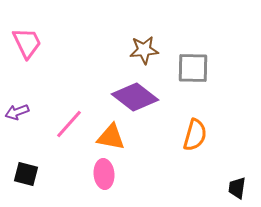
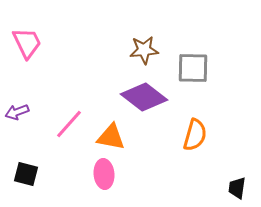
purple diamond: moved 9 px right
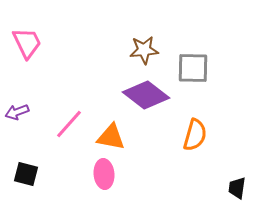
purple diamond: moved 2 px right, 2 px up
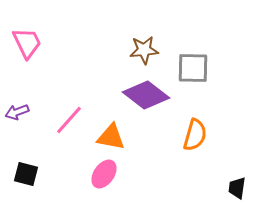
pink line: moved 4 px up
pink ellipse: rotated 40 degrees clockwise
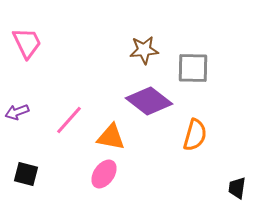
purple diamond: moved 3 px right, 6 px down
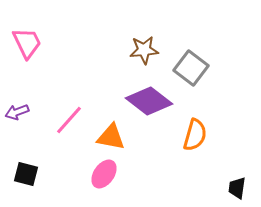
gray square: moved 2 px left; rotated 36 degrees clockwise
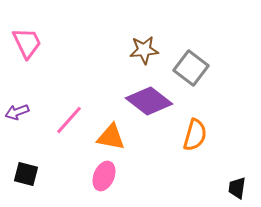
pink ellipse: moved 2 px down; rotated 12 degrees counterclockwise
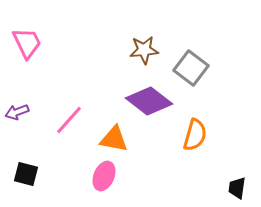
orange triangle: moved 3 px right, 2 px down
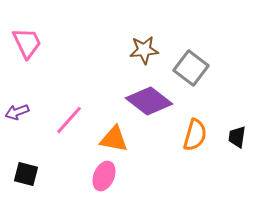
black trapezoid: moved 51 px up
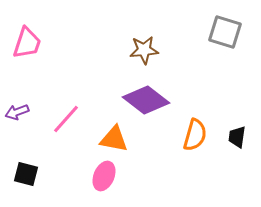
pink trapezoid: rotated 44 degrees clockwise
gray square: moved 34 px right, 36 px up; rotated 20 degrees counterclockwise
purple diamond: moved 3 px left, 1 px up
pink line: moved 3 px left, 1 px up
